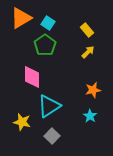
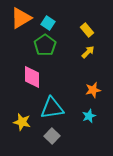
cyan triangle: moved 3 px right, 2 px down; rotated 25 degrees clockwise
cyan star: moved 1 px left; rotated 16 degrees clockwise
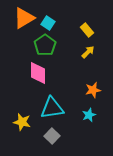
orange triangle: moved 3 px right
pink diamond: moved 6 px right, 4 px up
cyan star: moved 1 px up
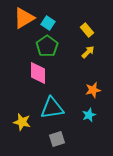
green pentagon: moved 2 px right, 1 px down
gray square: moved 5 px right, 3 px down; rotated 28 degrees clockwise
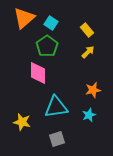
orange triangle: rotated 10 degrees counterclockwise
cyan square: moved 3 px right
cyan triangle: moved 4 px right, 1 px up
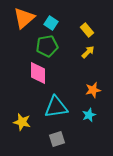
green pentagon: rotated 25 degrees clockwise
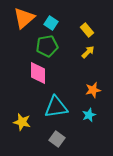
gray square: rotated 35 degrees counterclockwise
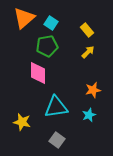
gray square: moved 1 px down
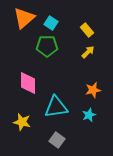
green pentagon: rotated 10 degrees clockwise
pink diamond: moved 10 px left, 10 px down
